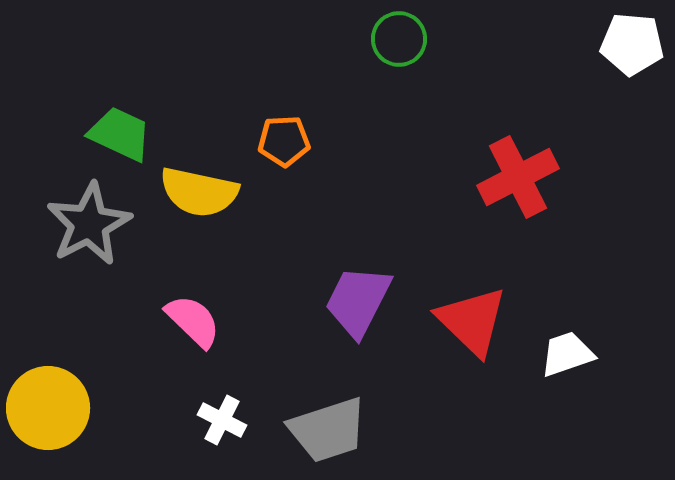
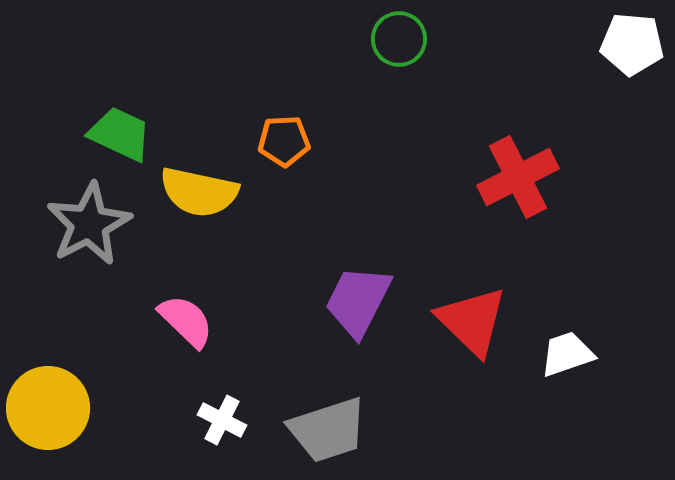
pink semicircle: moved 7 px left
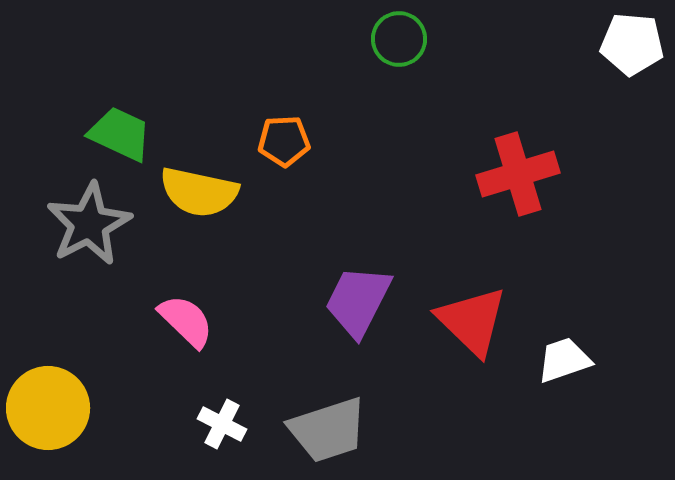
red cross: moved 3 px up; rotated 10 degrees clockwise
white trapezoid: moved 3 px left, 6 px down
white cross: moved 4 px down
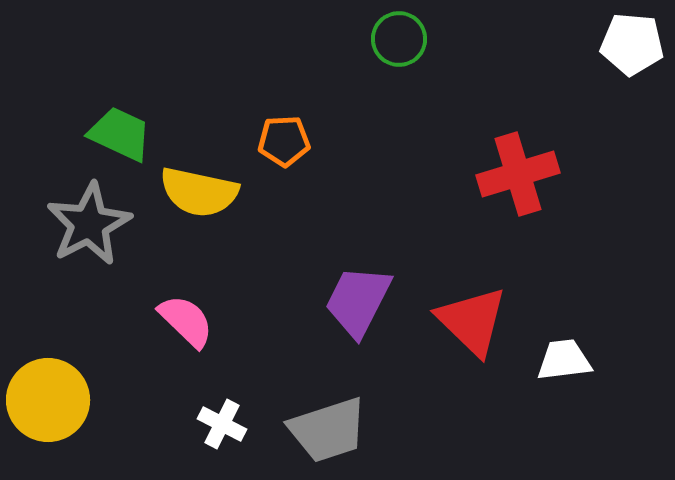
white trapezoid: rotated 12 degrees clockwise
yellow circle: moved 8 px up
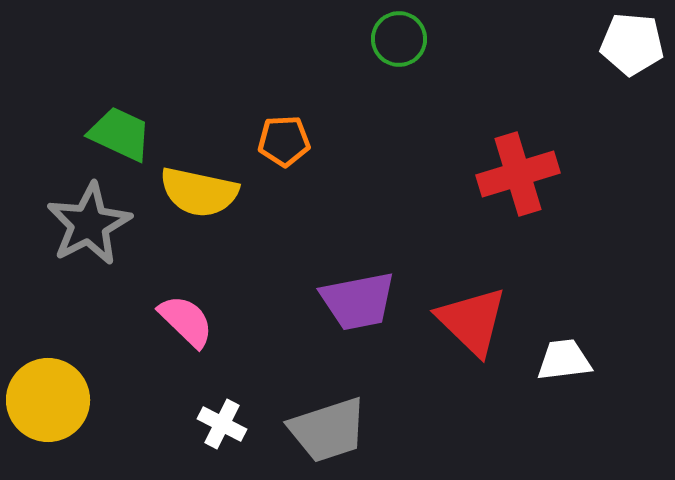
purple trapezoid: rotated 128 degrees counterclockwise
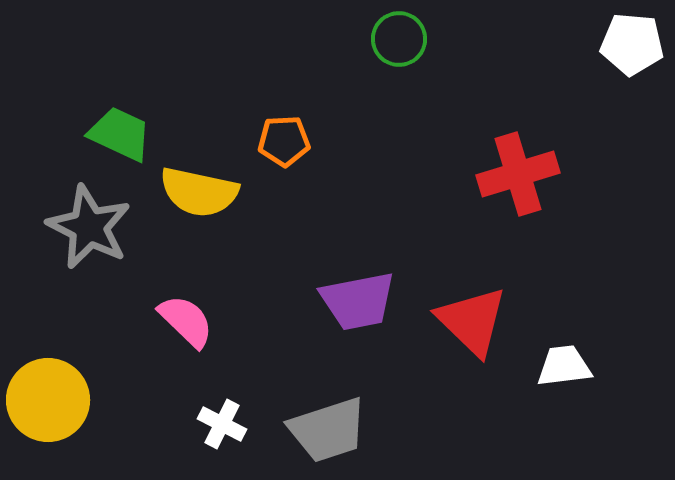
gray star: moved 3 px down; rotated 18 degrees counterclockwise
white trapezoid: moved 6 px down
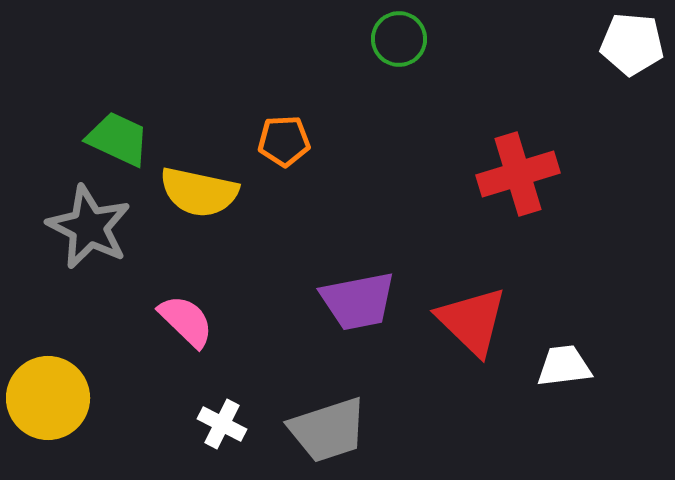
green trapezoid: moved 2 px left, 5 px down
yellow circle: moved 2 px up
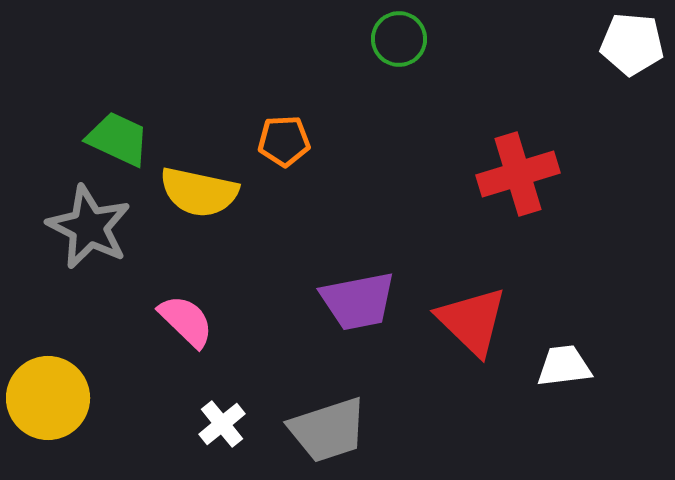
white cross: rotated 24 degrees clockwise
